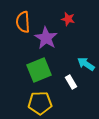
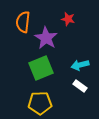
orange semicircle: rotated 10 degrees clockwise
cyan arrow: moved 6 px left, 1 px down; rotated 48 degrees counterclockwise
green square: moved 2 px right, 2 px up
white rectangle: moved 9 px right, 4 px down; rotated 24 degrees counterclockwise
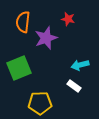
purple star: rotated 20 degrees clockwise
green square: moved 22 px left
white rectangle: moved 6 px left
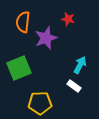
cyan arrow: rotated 132 degrees clockwise
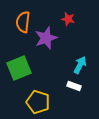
white rectangle: rotated 16 degrees counterclockwise
yellow pentagon: moved 2 px left, 1 px up; rotated 20 degrees clockwise
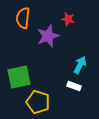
orange semicircle: moved 4 px up
purple star: moved 2 px right, 2 px up
green square: moved 9 px down; rotated 10 degrees clockwise
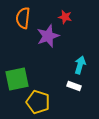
red star: moved 3 px left, 2 px up
cyan arrow: rotated 12 degrees counterclockwise
green square: moved 2 px left, 2 px down
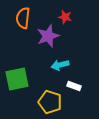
cyan arrow: moved 20 px left; rotated 120 degrees counterclockwise
yellow pentagon: moved 12 px right
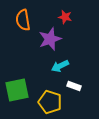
orange semicircle: moved 2 px down; rotated 15 degrees counterclockwise
purple star: moved 2 px right, 3 px down
cyan arrow: moved 1 px down; rotated 12 degrees counterclockwise
green square: moved 11 px down
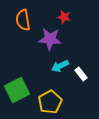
red star: moved 1 px left
purple star: rotated 25 degrees clockwise
white rectangle: moved 7 px right, 12 px up; rotated 32 degrees clockwise
green square: rotated 15 degrees counterclockwise
yellow pentagon: rotated 25 degrees clockwise
